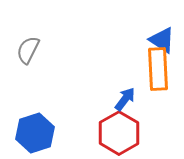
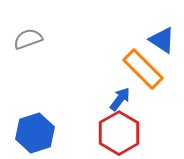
gray semicircle: moved 11 px up; rotated 44 degrees clockwise
orange rectangle: moved 15 px left; rotated 42 degrees counterclockwise
blue arrow: moved 5 px left
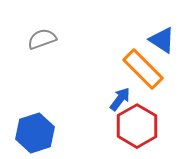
gray semicircle: moved 14 px right
red hexagon: moved 18 px right, 7 px up
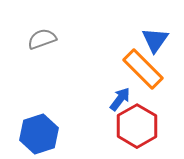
blue triangle: moved 7 px left; rotated 32 degrees clockwise
blue hexagon: moved 4 px right, 1 px down
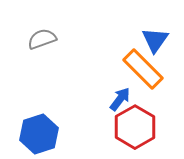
red hexagon: moved 2 px left, 1 px down
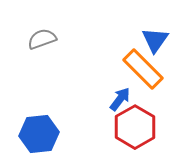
blue hexagon: rotated 12 degrees clockwise
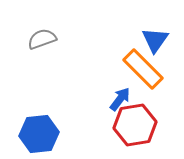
red hexagon: moved 2 px up; rotated 21 degrees clockwise
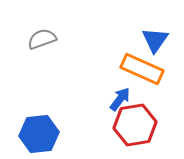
orange rectangle: moved 1 px left; rotated 21 degrees counterclockwise
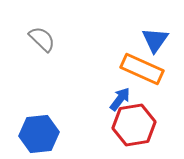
gray semicircle: rotated 64 degrees clockwise
red hexagon: moved 1 px left
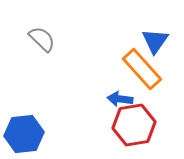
blue triangle: moved 1 px down
orange rectangle: rotated 24 degrees clockwise
blue arrow: rotated 120 degrees counterclockwise
blue hexagon: moved 15 px left
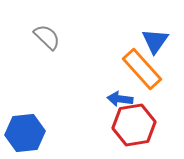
gray semicircle: moved 5 px right, 2 px up
blue hexagon: moved 1 px right, 1 px up
